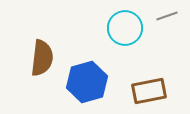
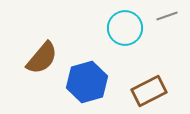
brown semicircle: rotated 33 degrees clockwise
brown rectangle: rotated 16 degrees counterclockwise
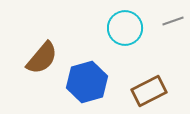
gray line: moved 6 px right, 5 px down
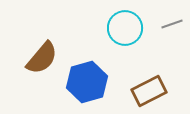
gray line: moved 1 px left, 3 px down
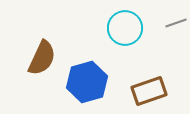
gray line: moved 4 px right, 1 px up
brown semicircle: rotated 15 degrees counterclockwise
brown rectangle: rotated 8 degrees clockwise
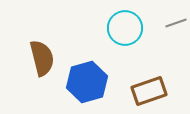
brown semicircle: rotated 39 degrees counterclockwise
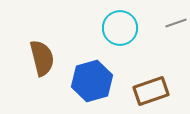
cyan circle: moved 5 px left
blue hexagon: moved 5 px right, 1 px up
brown rectangle: moved 2 px right
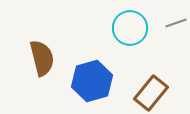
cyan circle: moved 10 px right
brown rectangle: moved 2 px down; rotated 32 degrees counterclockwise
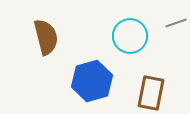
cyan circle: moved 8 px down
brown semicircle: moved 4 px right, 21 px up
brown rectangle: rotated 28 degrees counterclockwise
